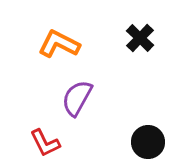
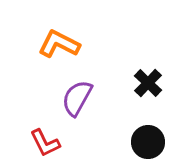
black cross: moved 8 px right, 45 px down
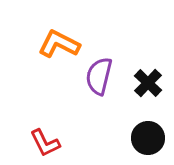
purple semicircle: moved 22 px right, 22 px up; rotated 15 degrees counterclockwise
black circle: moved 4 px up
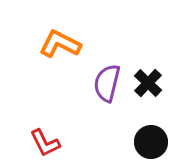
orange L-shape: moved 1 px right
purple semicircle: moved 8 px right, 7 px down
black circle: moved 3 px right, 4 px down
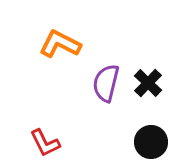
purple semicircle: moved 1 px left
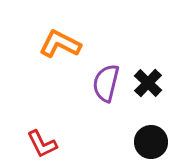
red L-shape: moved 3 px left, 1 px down
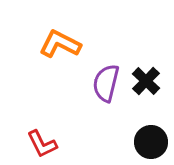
black cross: moved 2 px left, 2 px up
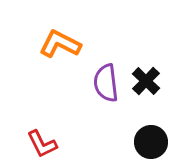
purple semicircle: rotated 21 degrees counterclockwise
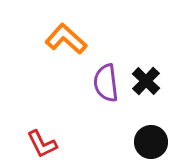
orange L-shape: moved 6 px right, 5 px up; rotated 15 degrees clockwise
